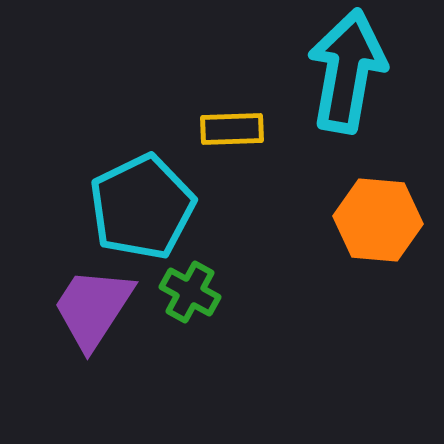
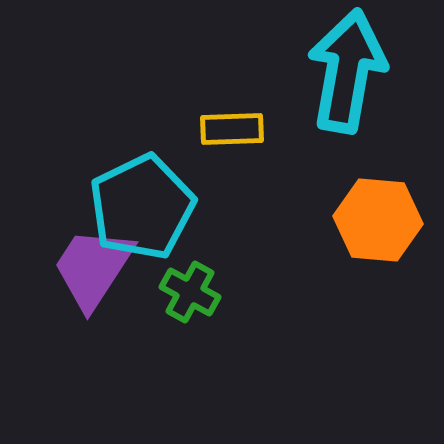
purple trapezoid: moved 40 px up
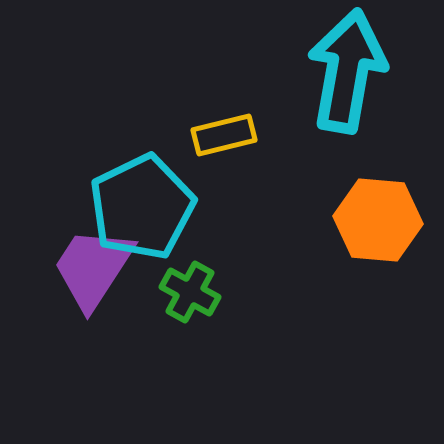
yellow rectangle: moved 8 px left, 6 px down; rotated 12 degrees counterclockwise
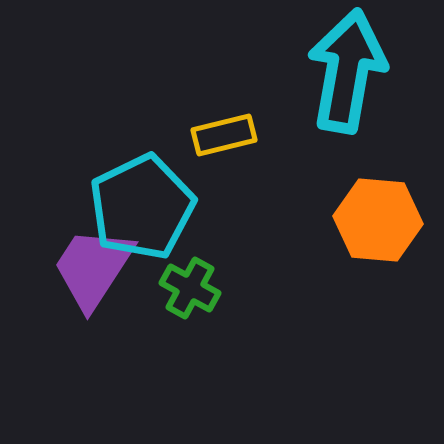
green cross: moved 4 px up
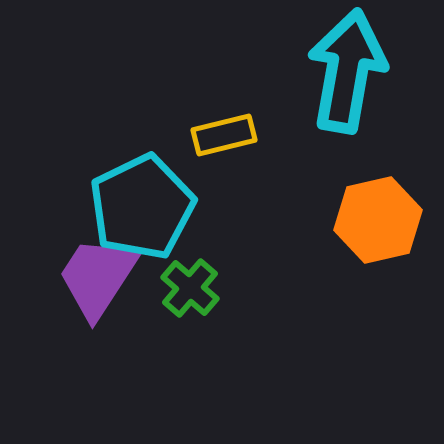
orange hexagon: rotated 18 degrees counterclockwise
purple trapezoid: moved 5 px right, 9 px down
green cross: rotated 12 degrees clockwise
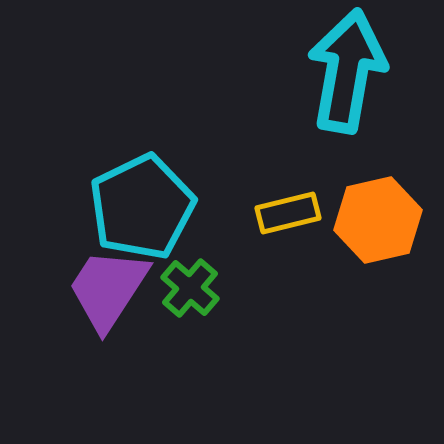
yellow rectangle: moved 64 px right, 78 px down
purple trapezoid: moved 10 px right, 12 px down
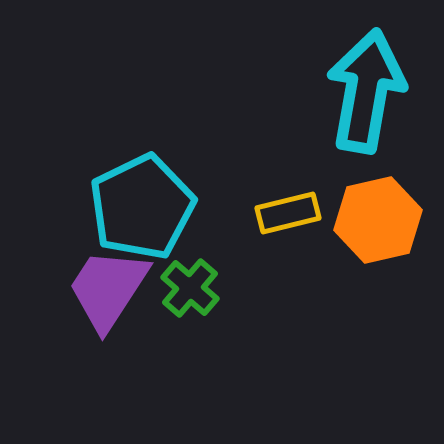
cyan arrow: moved 19 px right, 20 px down
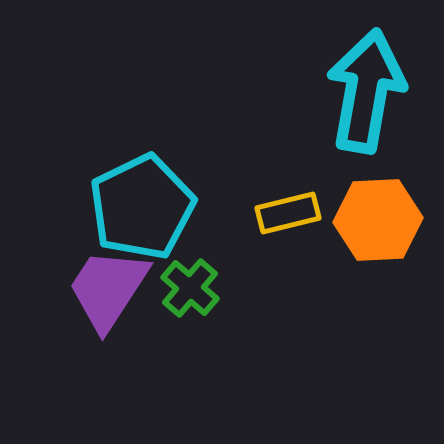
orange hexagon: rotated 10 degrees clockwise
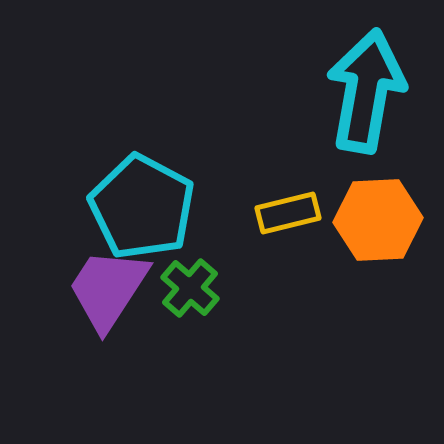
cyan pentagon: rotated 18 degrees counterclockwise
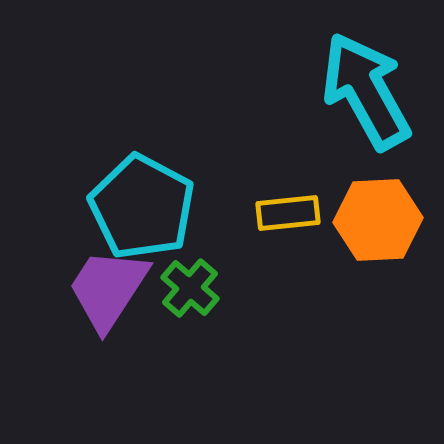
cyan arrow: rotated 39 degrees counterclockwise
yellow rectangle: rotated 8 degrees clockwise
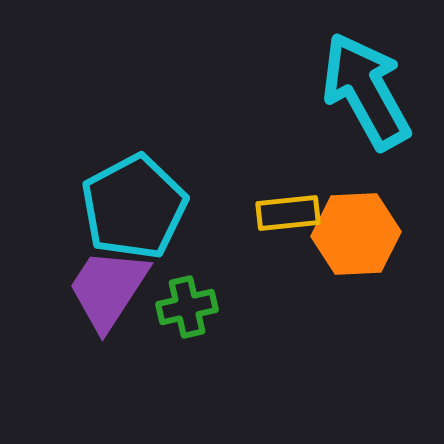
cyan pentagon: moved 8 px left; rotated 16 degrees clockwise
orange hexagon: moved 22 px left, 14 px down
green cross: moved 3 px left, 19 px down; rotated 36 degrees clockwise
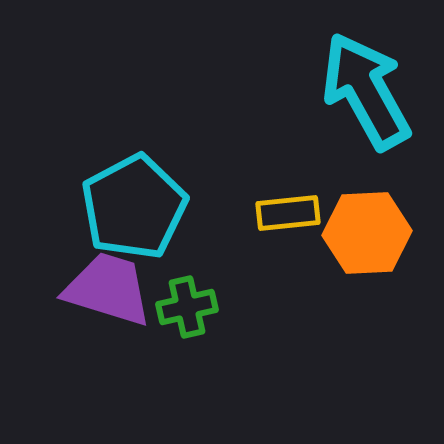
orange hexagon: moved 11 px right, 1 px up
purple trapezoid: rotated 74 degrees clockwise
